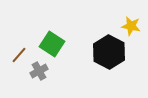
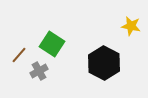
black hexagon: moved 5 px left, 11 px down
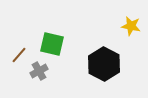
green square: rotated 20 degrees counterclockwise
black hexagon: moved 1 px down
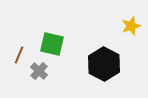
yellow star: rotated 30 degrees counterclockwise
brown line: rotated 18 degrees counterclockwise
gray cross: rotated 18 degrees counterclockwise
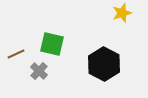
yellow star: moved 9 px left, 13 px up
brown line: moved 3 px left, 1 px up; rotated 42 degrees clockwise
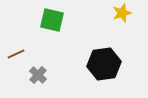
green square: moved 24 px up
black hexagon: rotated 24 degrees clockwise
gray cross: moved 1 px left, 4 px down
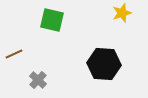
brown line: moved 2 px left
black hexagon: rotated 12 degrees clockwise
gray cross: moved 5 px down
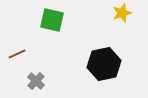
brown line: moved 3 px right
black hexagon: rotated 16 degrees counterclockwise
gray cross: moved 2 px left, 1 px down
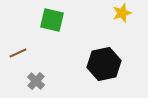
brown line: moved 1 px right, 1 px up
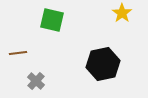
yellow star: rotated 18 degrees counterclockwise
brown line: rotated 18 degrees clockwise
black hexagon: moved 1 px left
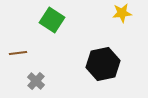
yellow star: rotated 30 degrees clockwise
green square: rotated 20 degrees clockwise
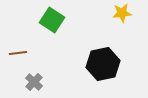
gray cross: moved 2 px left, 1 px down
